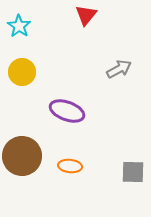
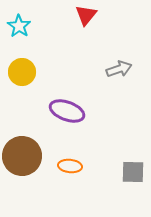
gray arrow: rotated 10 degrees clockwise
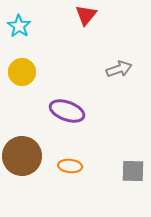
gray square: moved 1 px up
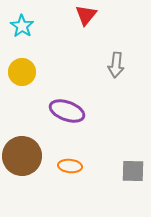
cyan star: moved 3 px right
gray arrow: moved 3 px left, 4 px up; rotated 115 degrees clockwise
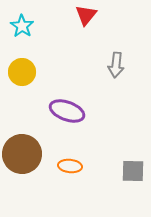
brown circle: moved 2 px up
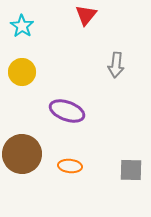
gray square: moved 2 px left, 1 px up
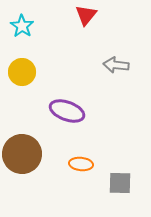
gray arrow: rotated 90 degrees clockwise
orange ellipse: moved 11 px right, 2 px up
gray square: moved 11 px left, 13 px down
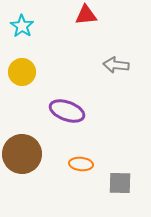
red triangle: rotated 45 degrees clockwise
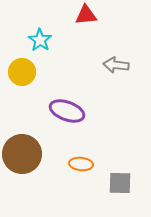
cyan star: moved 18 px right, 14 px down
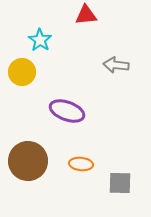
brown circle: moved 6 px right, 7 px down
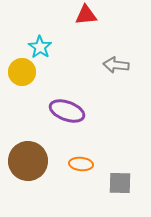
cyan star: moved 7 px down
